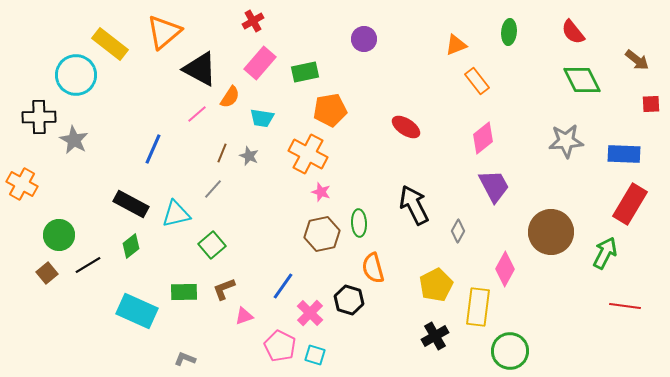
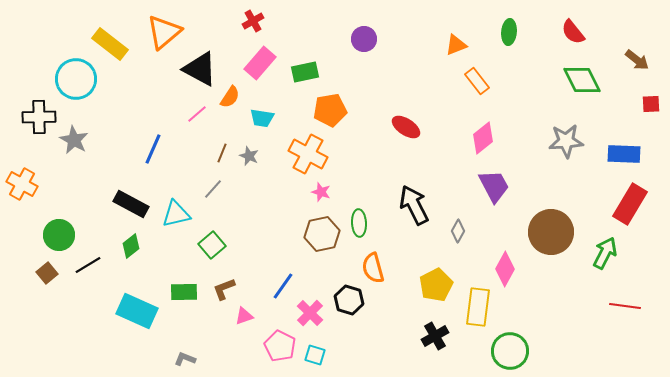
cyan circle at (76, 75): moved 4 px down
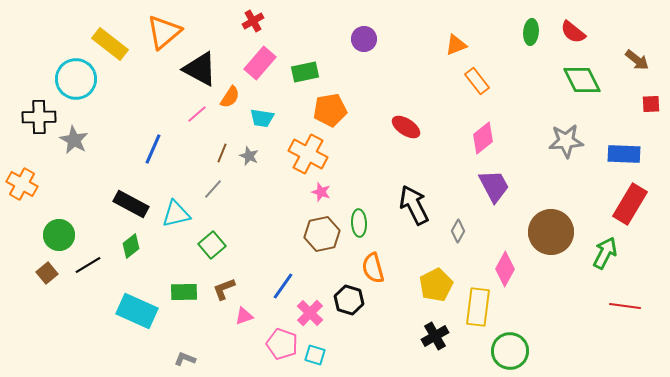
green ellipse at (509, 32): moved 22 px right
red semicircle at (573, 32): rotated 12 degrees counterclockwise
pink pentagon at (280, 346): moved 2 px right, 2 px up; rotated 8 degrees counterclockwise
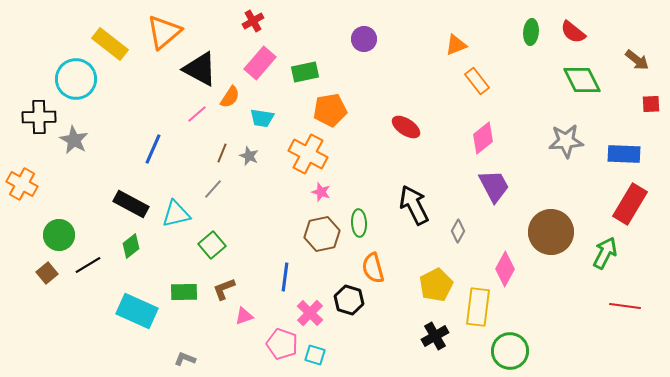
blue line at (283, 286): moved 2 px right, 9 px up; rotated 28 degrees counterclockwise
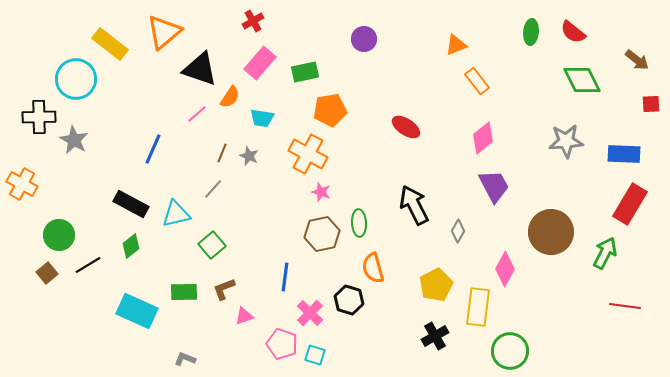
black triangle at (200, 69): rotated 9 degrees counterclockwise
